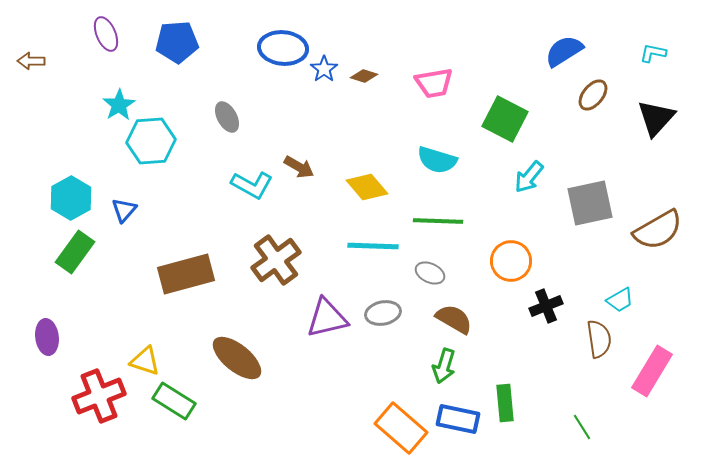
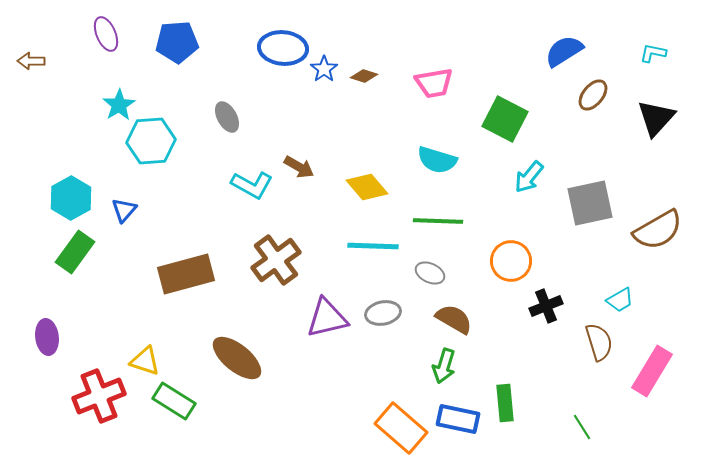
brown semicircle at (599, 339): moved 3 px down; rotated 9 degrees counterclockwise
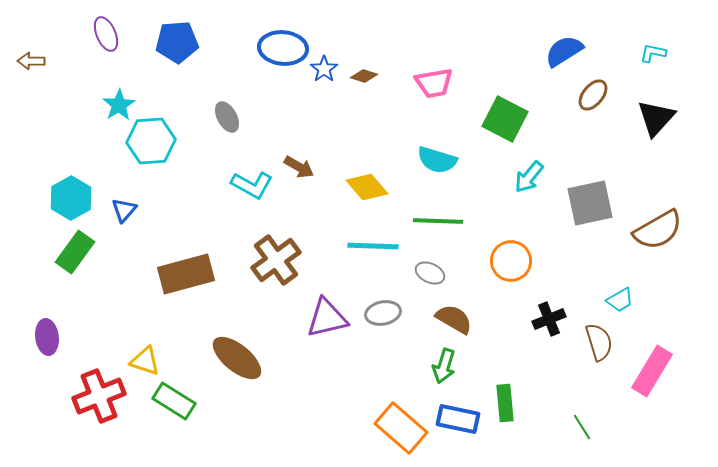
black cross at (546, 306): moved 3 px right, 13 px down
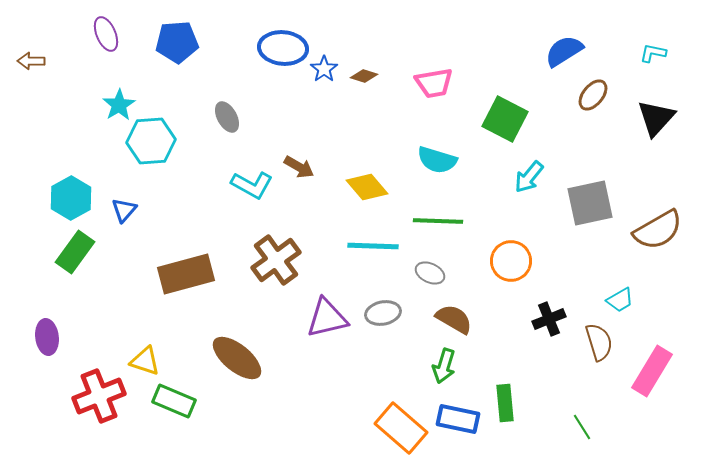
green rectangle at (174, 401): rotated 9 degrees counterclockwise
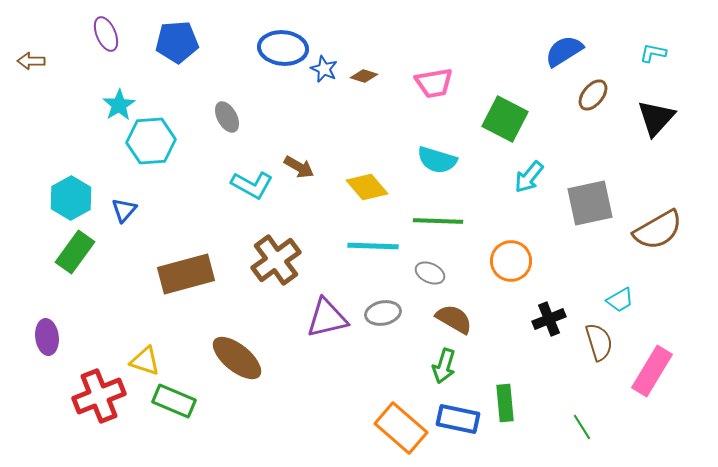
blue star at (324, 69): rotated 12 degrees counterclockwise
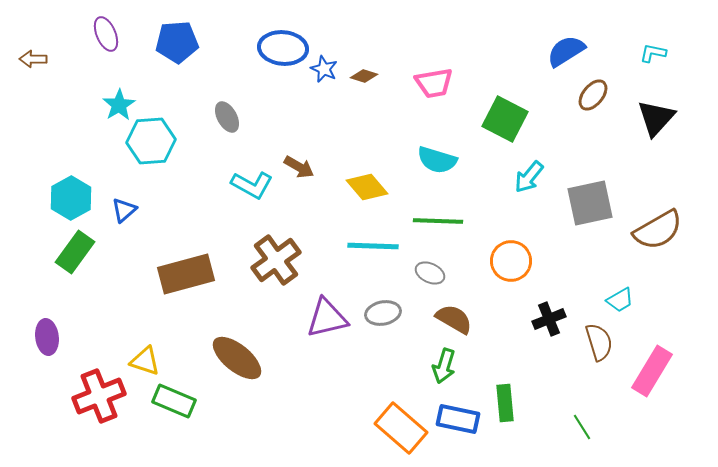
blue semicircle at (564, 51): moved 2 px right
brown arrow at (31, 61): moved 2 px right, 2 px up
blue triangle at (124, 210): rotated 8 degrees clockwise
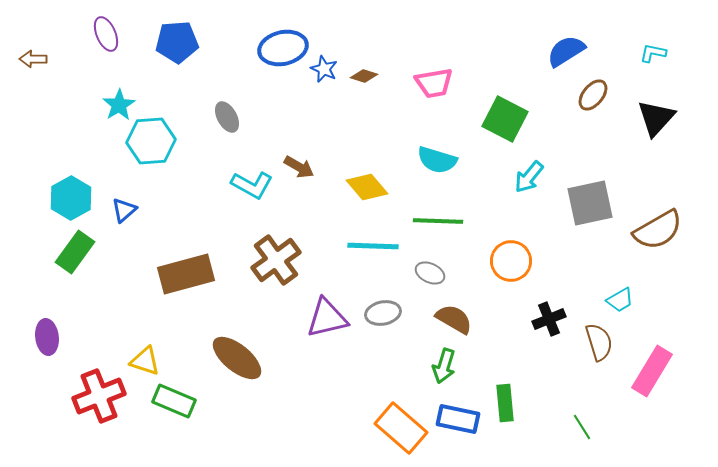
blue ellipse at (283, 48): rotated 18 degrees counterclockwise
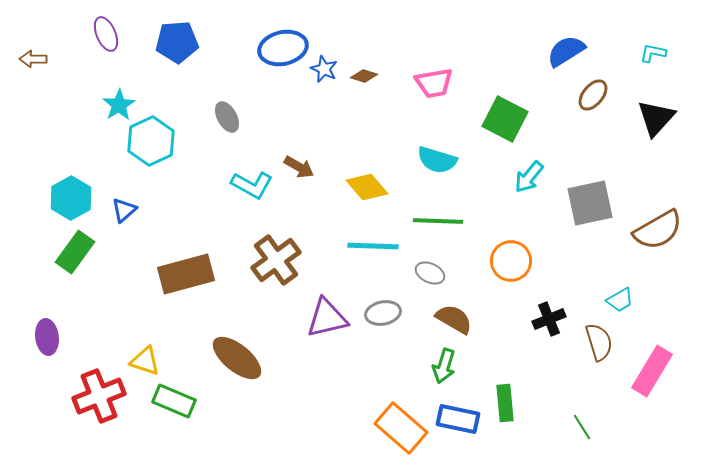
cyan hexagon at (151, 141): rotated 21 degrees counterclockwise
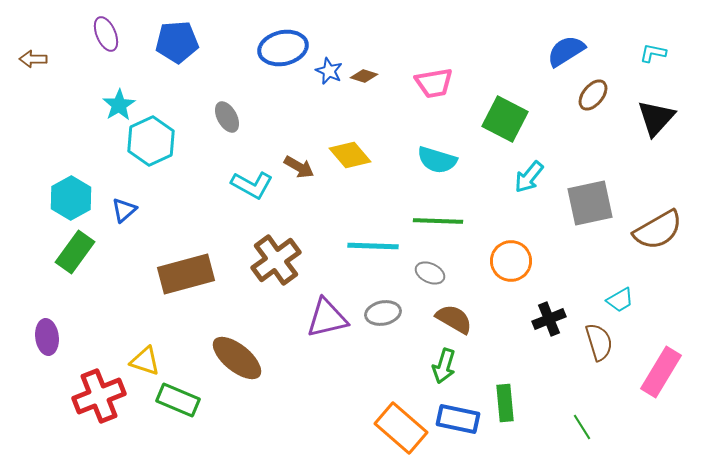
blue star at (324, 69): moved 5 px right, 2 px down
yellow diamond at (367, 187): moved 17 px left, 32 px up
pink rectangle at (652, 371): moved 9 px right, 1 px down
green rectangle at (174, 401): moved 4 px right, 1 px up
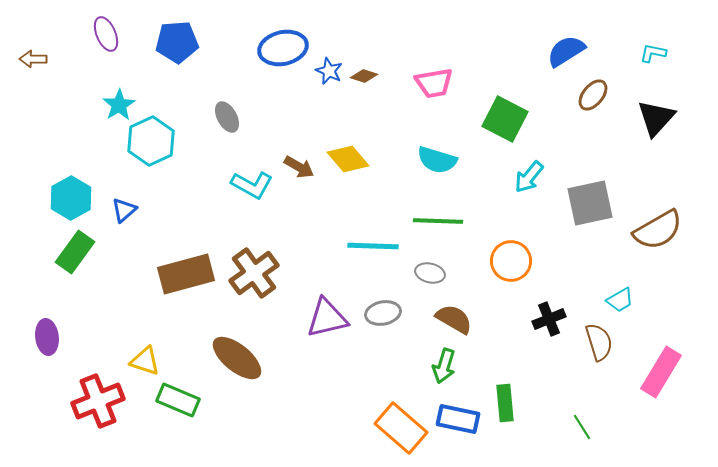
yellow diamond at (350, 155): moved 2 px left, 4 px down
brown cross at (276, 260): moved 22 px left, 13 px down
gray ellipse at (430, 273): rotated 12 degrees counterclockwise
red cross at (99, 396): moved 1 px left, 5 px down
